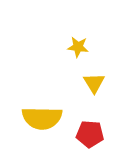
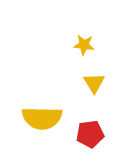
yellow star: moved 6 px right, 2 px up
red pentagon: rotated 12 degrees counterclockwise
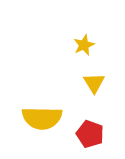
yellow star: rotated 30 degrees counterclockwise
red pentagon: rotated 28 degrees clockwise
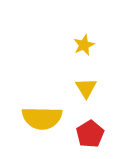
yellow triangle: moved 8 px left, 5 px down
red pentagon: rotated 20 degrees clockwise
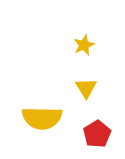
red pentagon: moved 7 px right
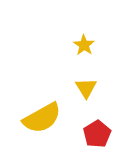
yellow star: rotated 15 degrees counterclockwise
yellow semicircle: rotated 30 degrees counterclockwise
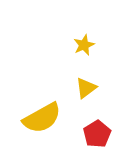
yellow star: rotated 15 degrees clockwise
yellow triangle: rotated 25 degrees clockwise
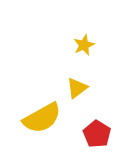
yellow triangle: moved 9 px left
red pentagon: rotated 8 degrees counterclockwise
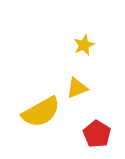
yellow triangle: rotated 15 degrees clockwise
yellow semicircle: moved 1 px left, 6 px up
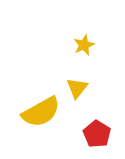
yellow triangle: rotated 30 degrees counterclockwise
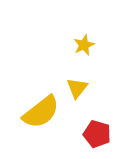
yellow semicircle: rotated 9 degrees counterclockwise
red pentagon: rotated 16 degrees counterclockwise
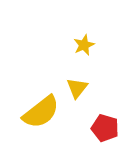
red pentagon: moved 8 px right, 6 px up
